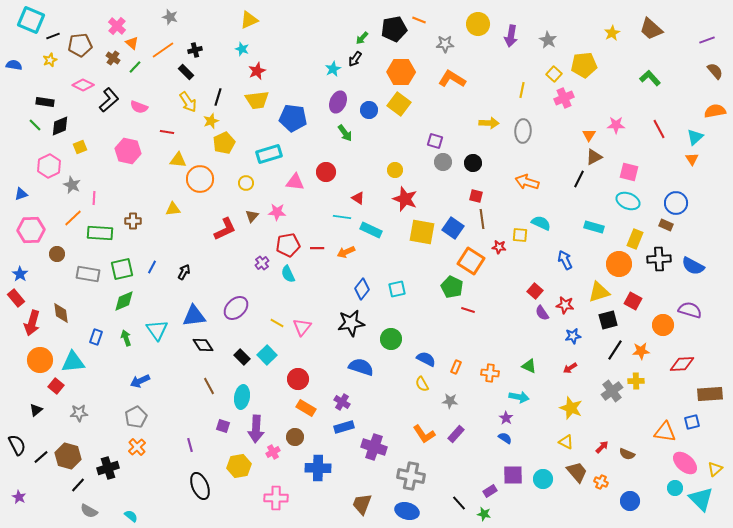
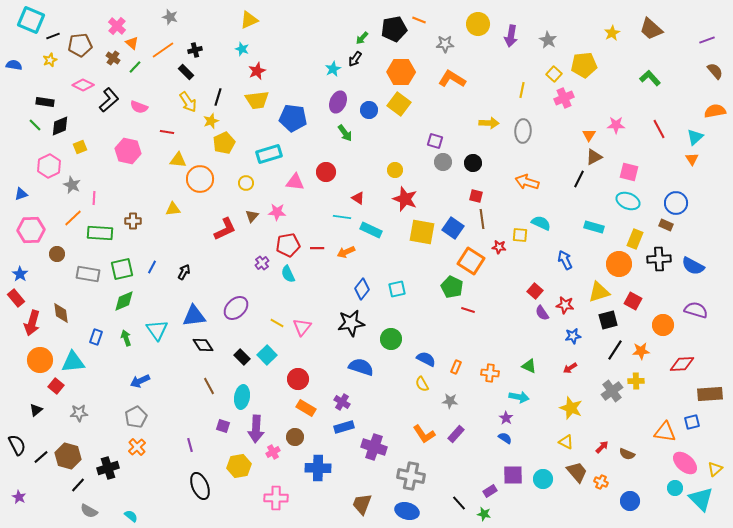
purple semicircle at (690, 310): moved 6 px right
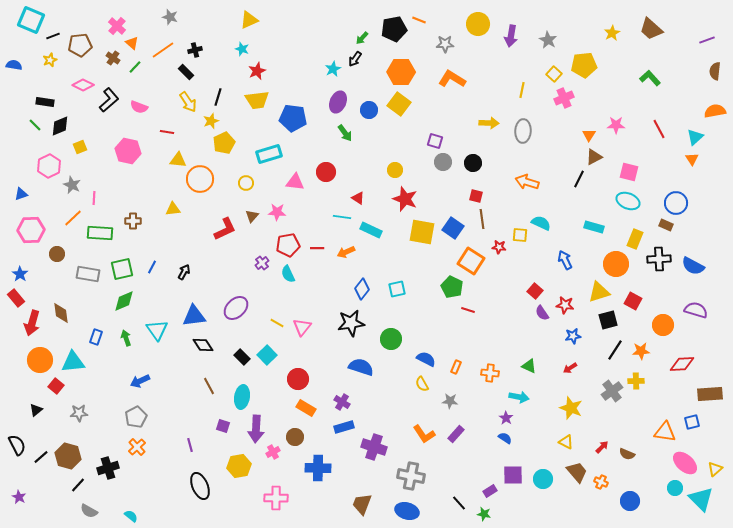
brown semicircle at (715, 71): rotated 132 degrees counterclockwise
orange circle at (619, 264): moved 3 px left
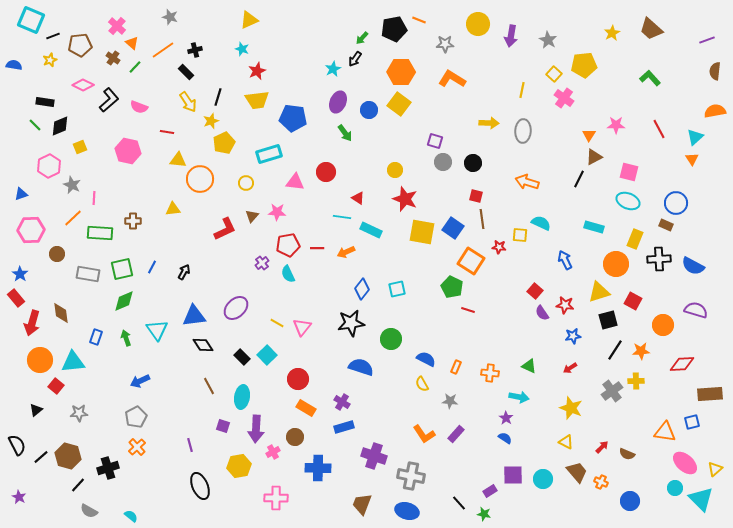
pink cross at (564, 98): rotated 30 degrees counterclockwise
purple cross at (374, 447): moved 9 px down
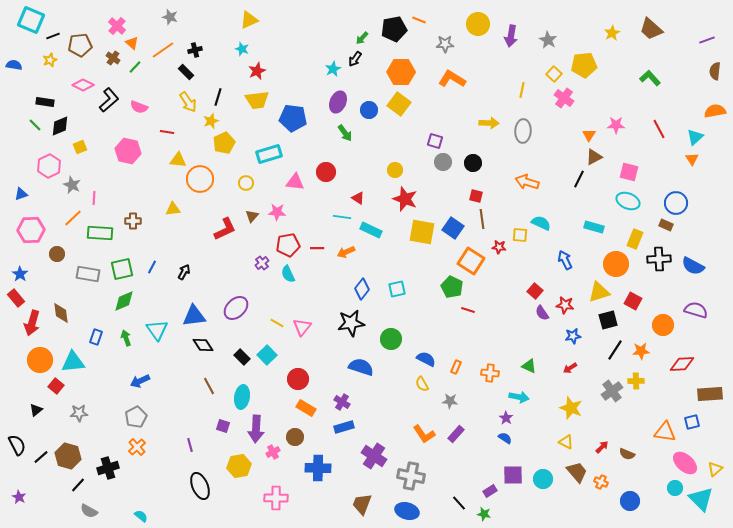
purple cross at (374, 456): rotated 15 degrees clockwise
cyan semicircle at (131, 516): moved 10 px right
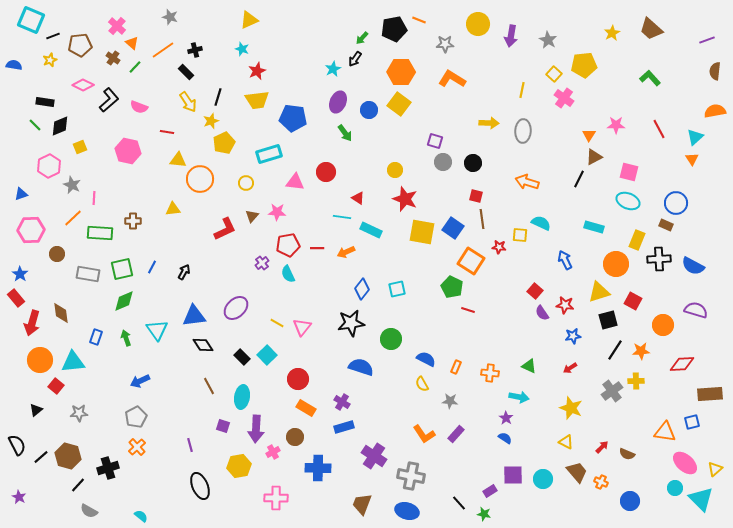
yellow rectangle at (635, 239): moved 2 px right, 1 px down
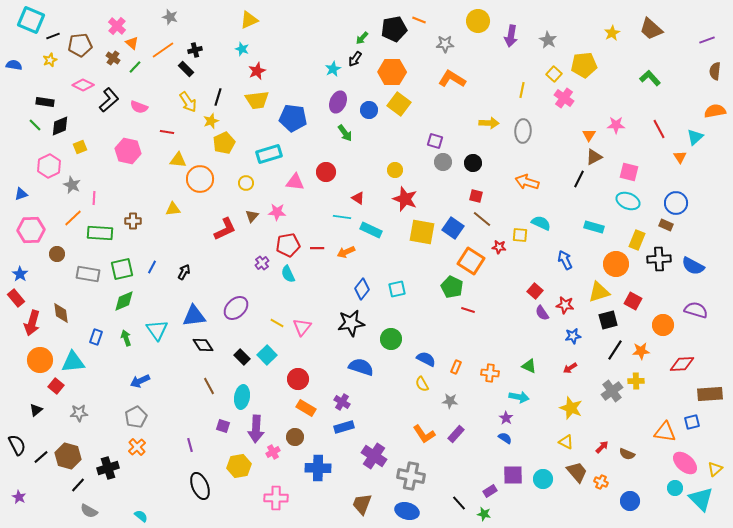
yellow circle at (478, 24): moved 3 px up
black rectangle at (186, 72): moved 3 px up
orange hexagon at (401, 72): moved 9 px left
orange triangle at (692, 159): moved 12 px left, 2 px up
brown line at (482, 219): rotated 42 degrees counterclockwise
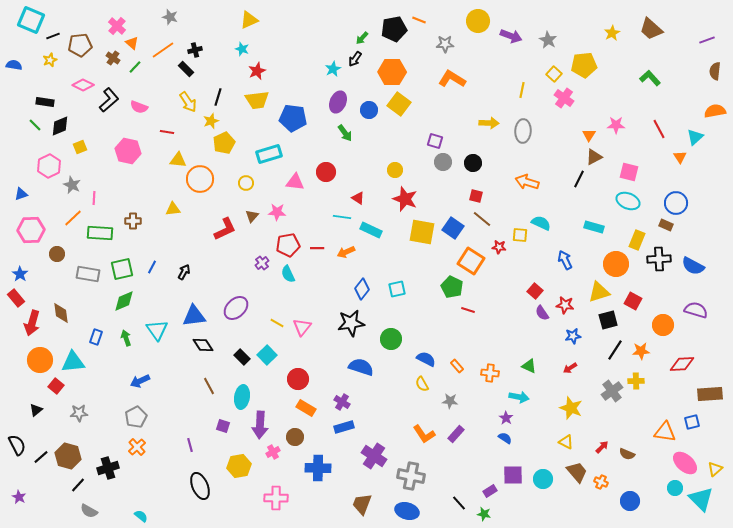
purple arrow at (511, 36): rotated 80 degrees counterclockwise
orange rectangle at (456, 367): moved 1 px right, 1 px up; rotated 64 degrees counterclockwise
purple arrow at (256, 429): moved 4 px right, 4 px up
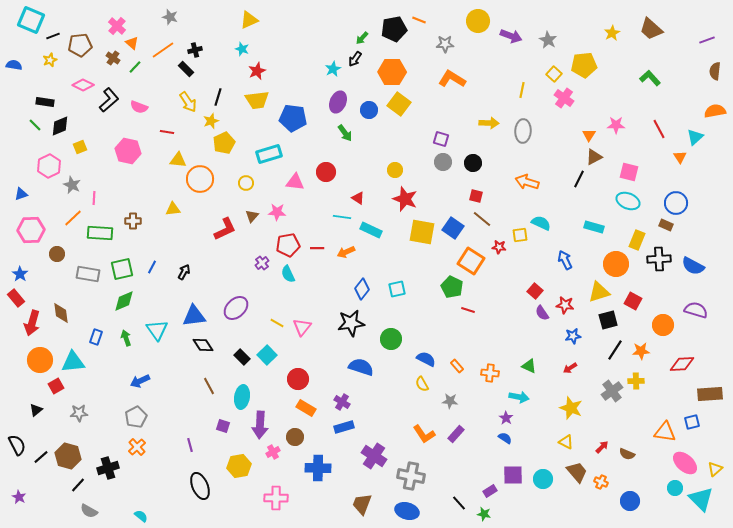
purple square at (435, 141): moved 6 px right, 2 px up
yellow square at (520, 235): rotated 14 degrees counterclockwise
red square at (56, 386): rotated 21 degrees clockwise
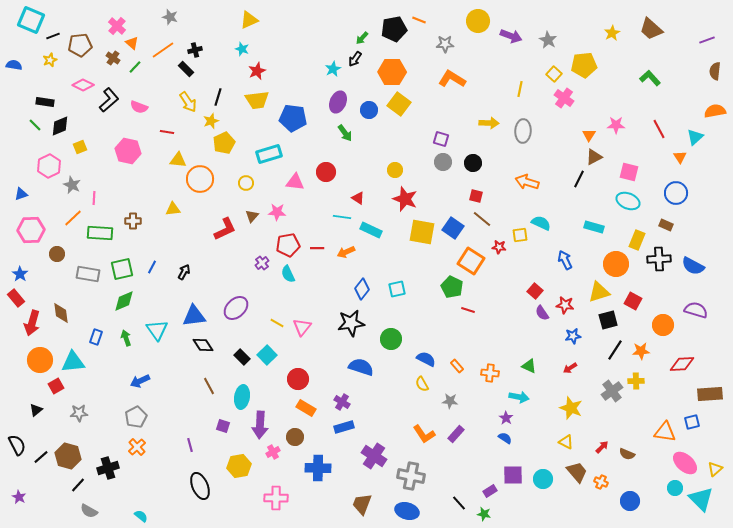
yellow line at (522, 90): moved 2 px left, 1 px up
blue circle at (676, 203): moved 10 px up
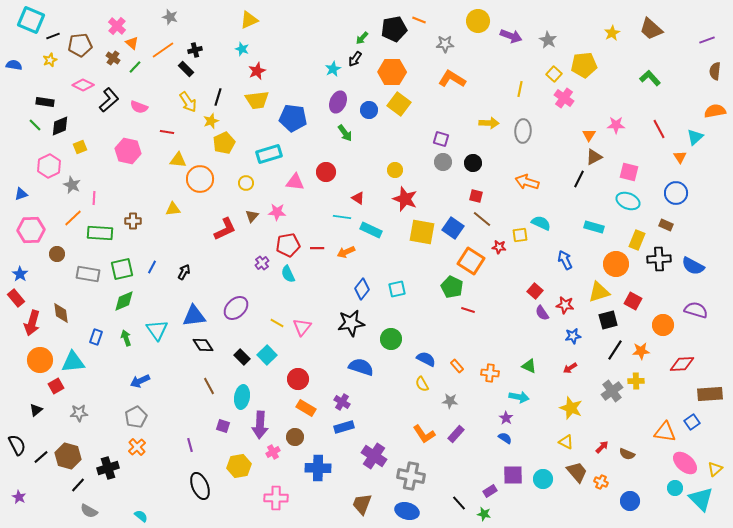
blue square at (692, 422): rotated 21 degrees counterclockwise
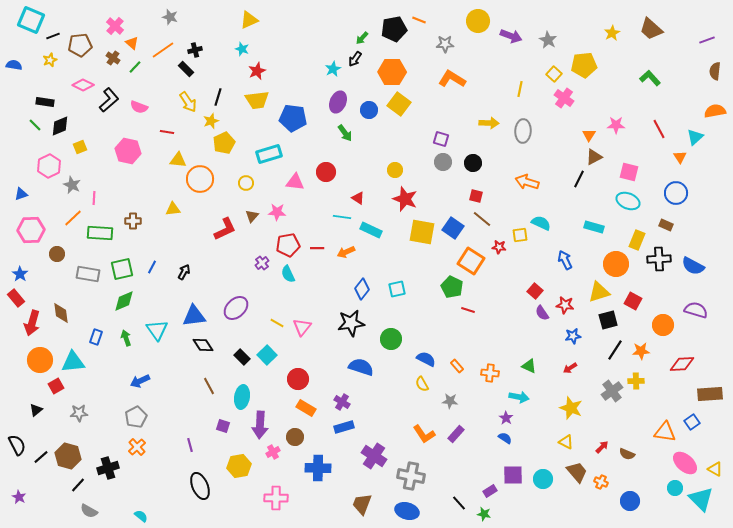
pink cross at (117, 26): moved 2 px left
yellow triangle at (715, 469): rotated 49 degrees counterclockwise
